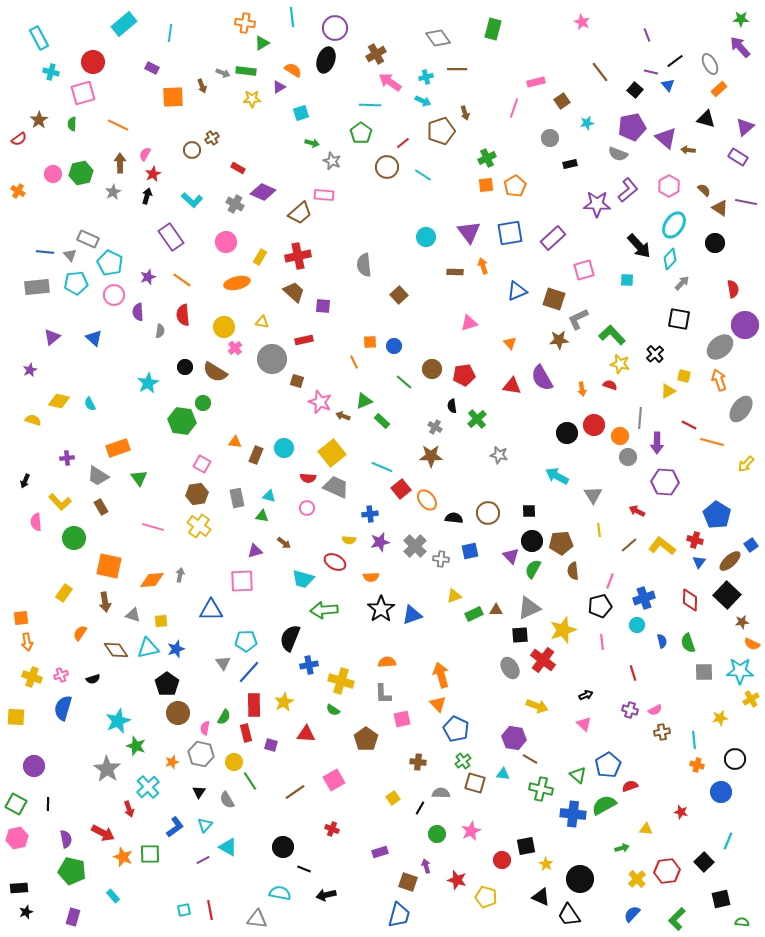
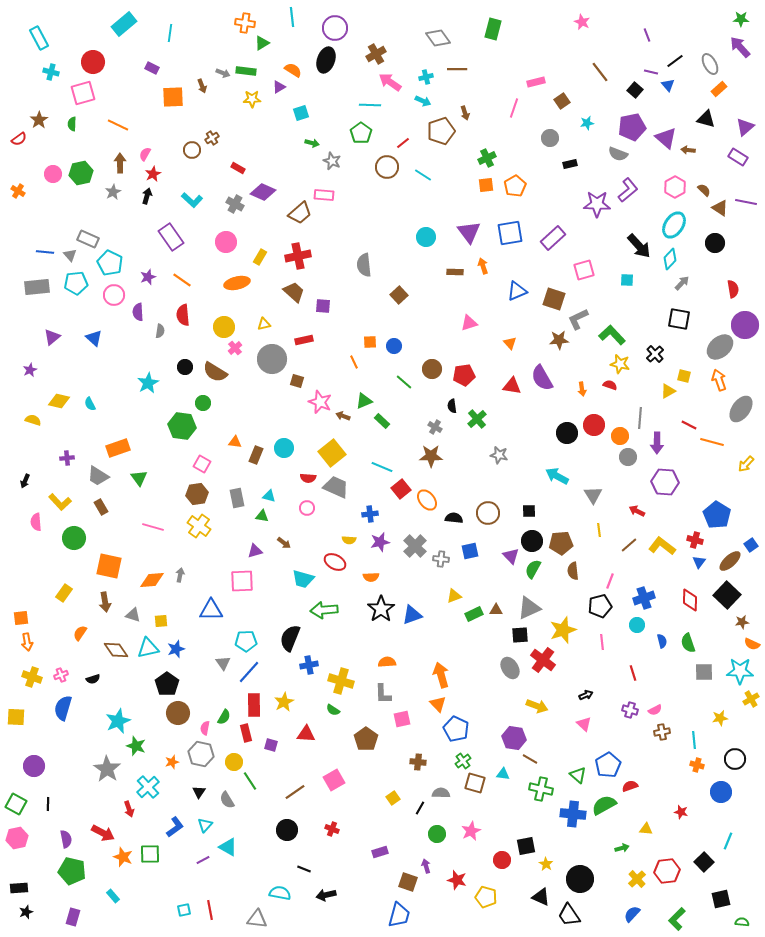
pink hexagon at (669, 186): moved 6 px right, 1 px down
yellow triangle at (262, 322): moved 2 px right, 2 px down; rotated 24 degrees counterclockwise
green hexagon at (182, 421): moved 5 px down
black circle at (283, 847): moved 4 px right, 17 px up
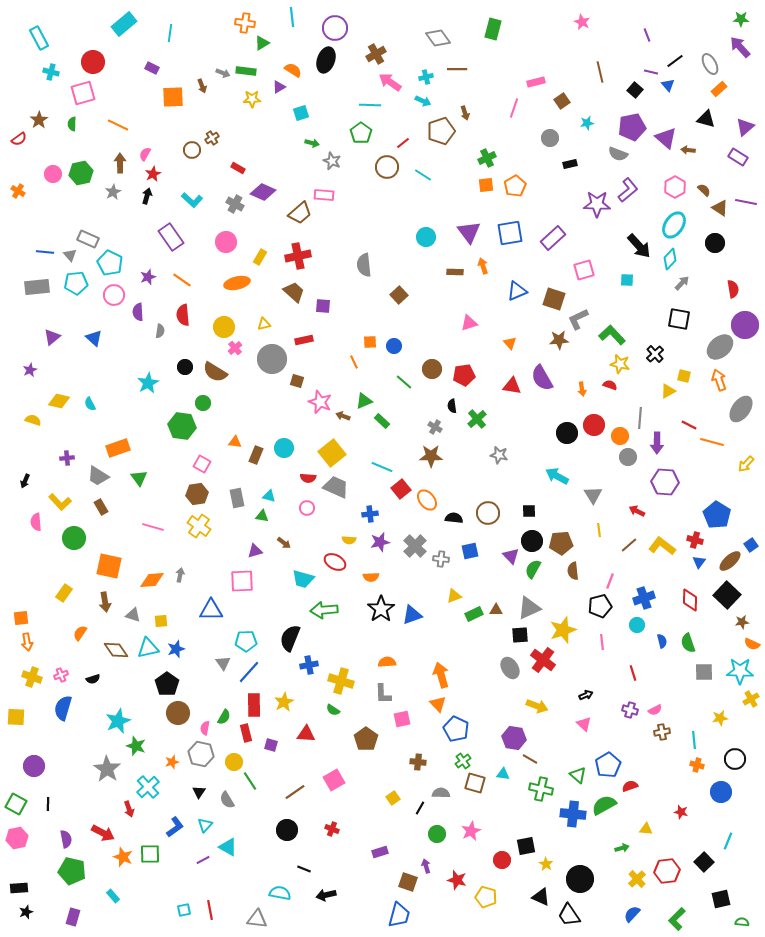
brown line at (600, 72): rotated 25 degrees clockwise
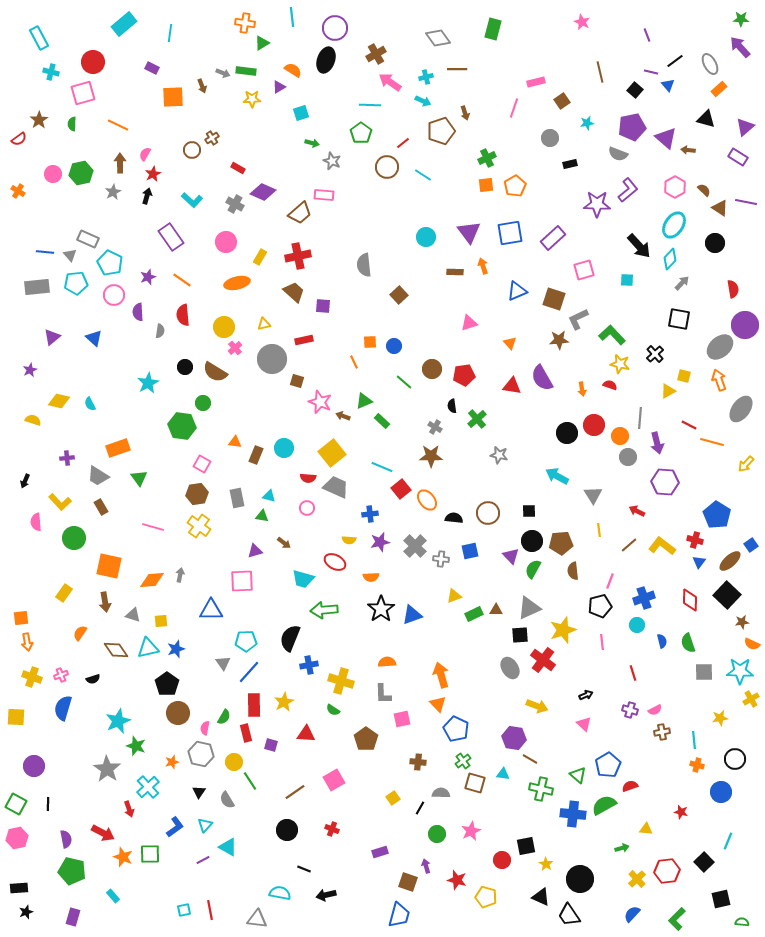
purple arrow at (657, 443): rotated 15 degrees counterclockwise
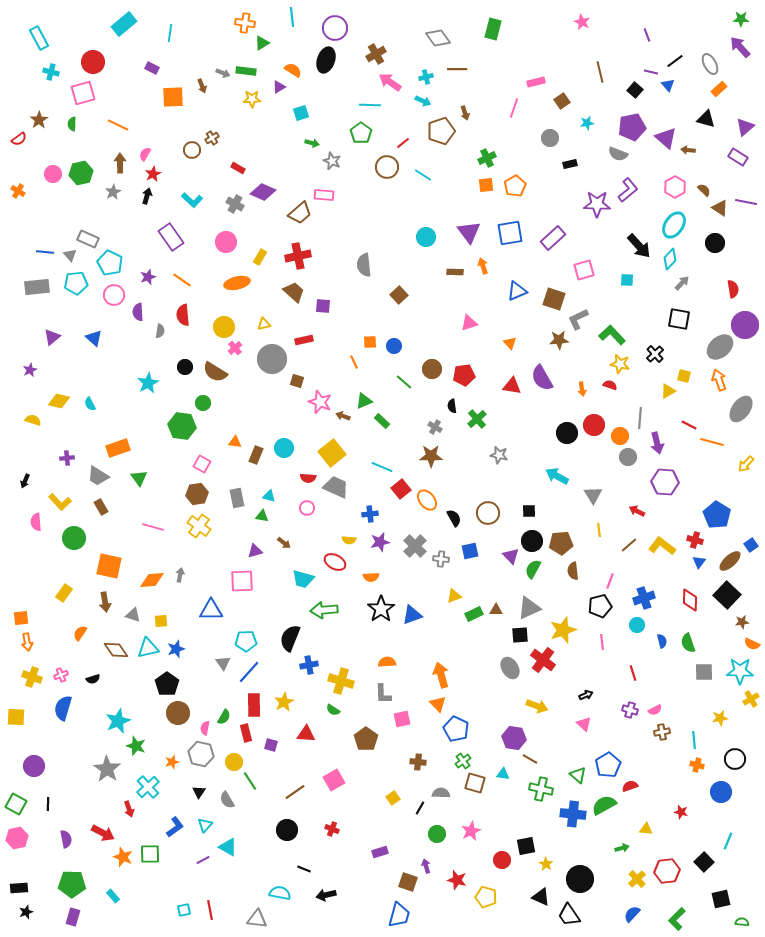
black semicircle at (454, 518): rotated 54 degrees clockwise
green pentagon at (72, 871): moved 13 px down; rotated 12 degrees counterclockwise
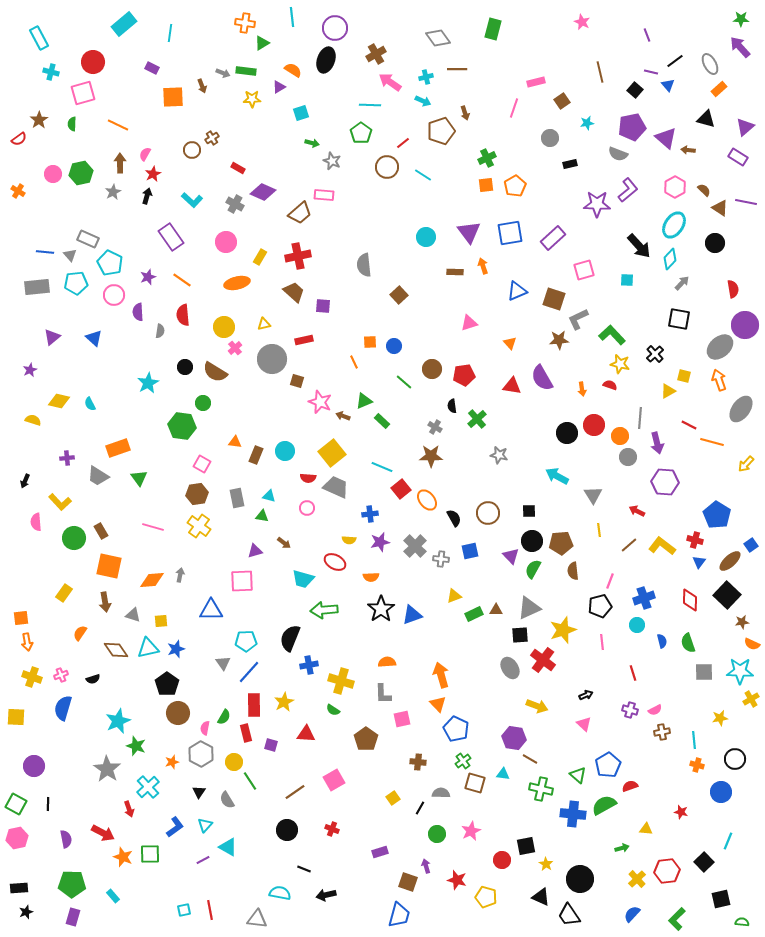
cyan circle at (284, 448): moved 1 px right, 3 px down
brown rectangle at (101, 507): moved 24 px down
gray hexagon at (201, 754): rotated 15 degrees clockwise
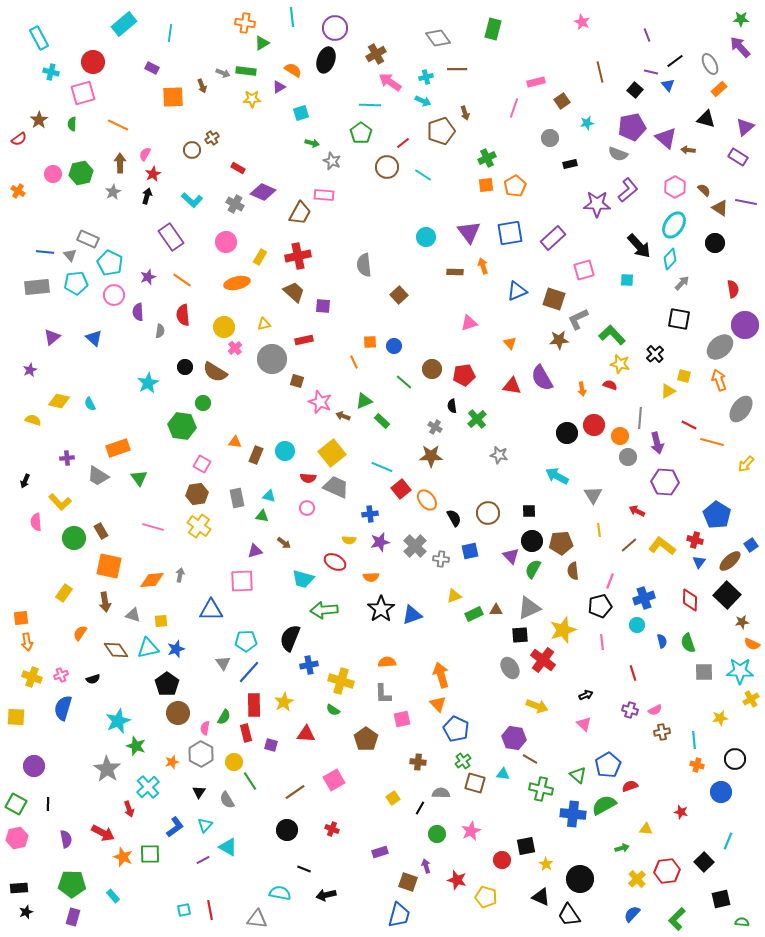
brown trapezoid at (300, 213): rotated 20 degrees counterclockwise
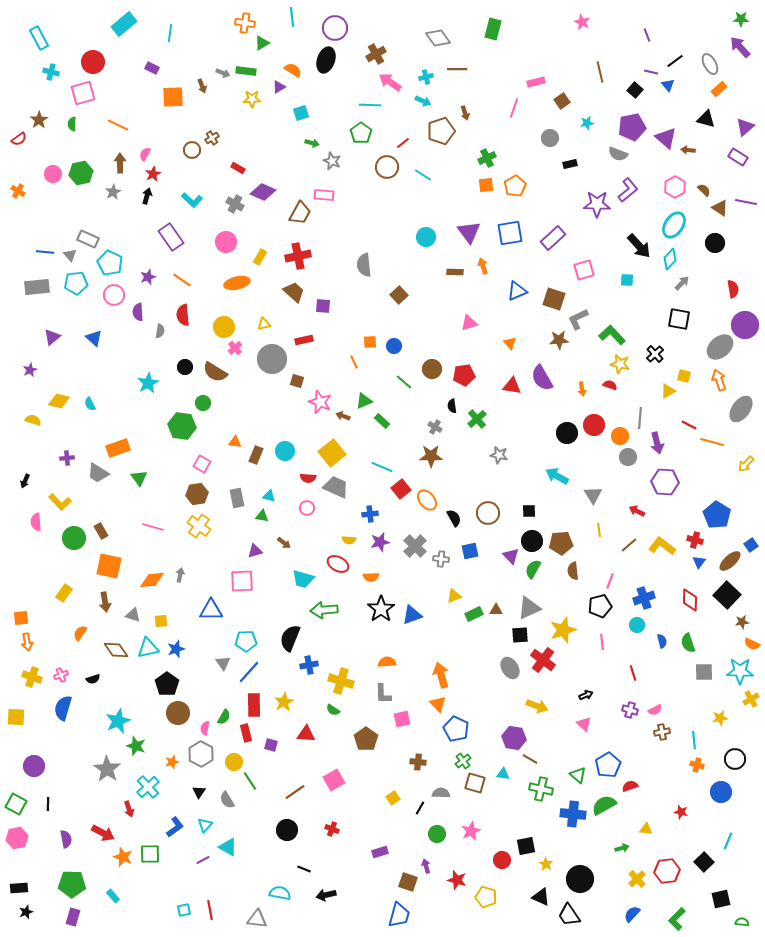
gray trapezoid at (98, 476): moved 3 px up
red ellipse at (335, 562): moved 3 px right, 2 px down
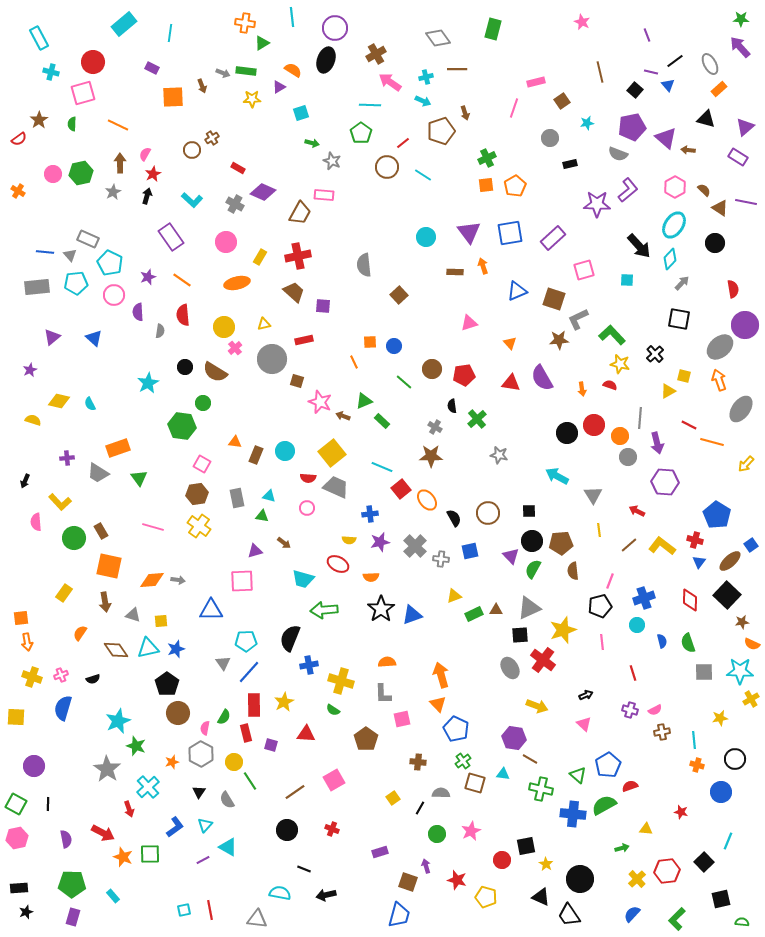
red triangle at (512, 386): moved 1 px left, 3 px up
gray arrow at (180, 575): moved 2 px left, 5 px down; rotated 88 degrees clockwise
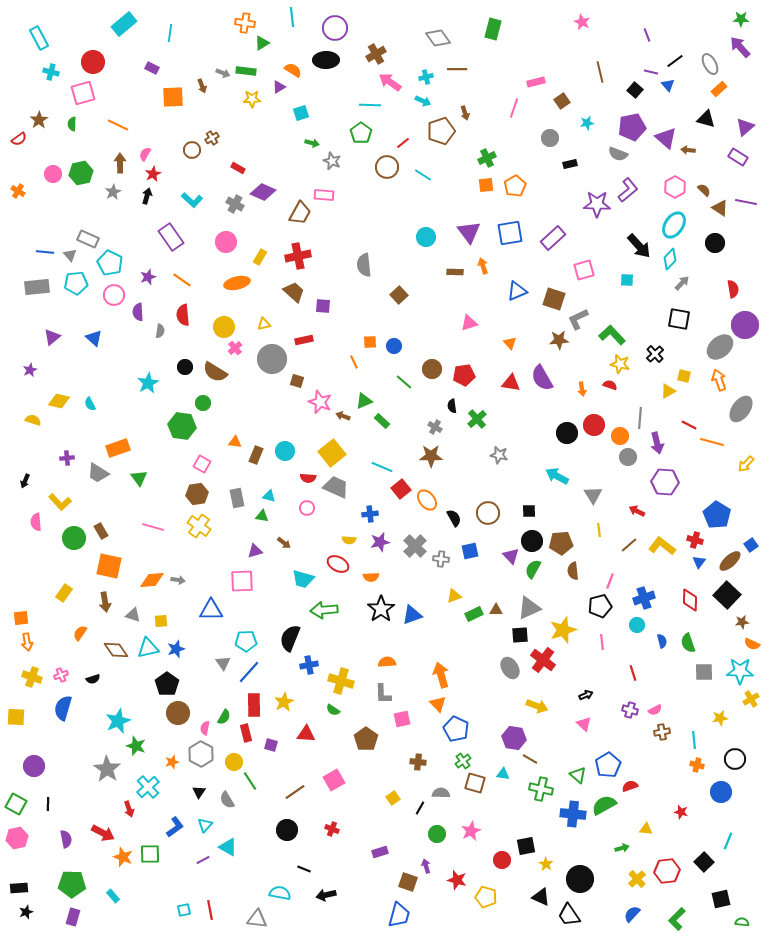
black ellipse at (326, 60): rotated 70 degrees clockwise
